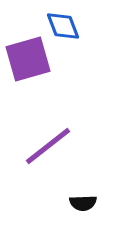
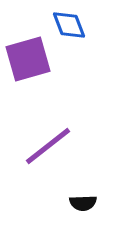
blue diamond: moved 6 px right, 1 px up
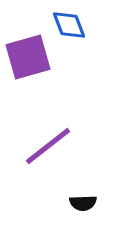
purple square: moved 2 px up
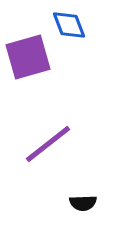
purple line: moved 2 px up
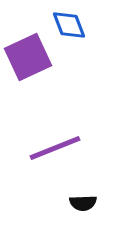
purple square: rotated 9 degrees counterclockwise
purple line: moved 7 px right, 4 px down; rotated 16 degrees clockwise
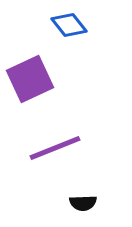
blue diamond: rotated 18 degrees counterclockwise
purple square: moved 2 px right, 22 px down
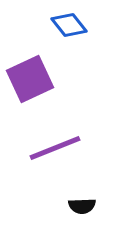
black semicircle: moved 1 px left, 3 px down
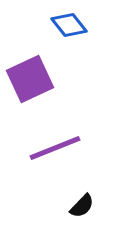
black semicircle: rotated 44 degrees counterclockwise
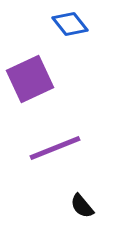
blue diamond: moved 1 px right, 1 px up
black semicircle: rotated 96 degrees clockwise
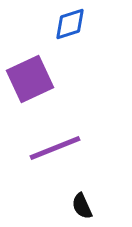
blue diamond: rotated 69 degrees counterclockwise
black semicircle: rotated 16 degrees clockwise
